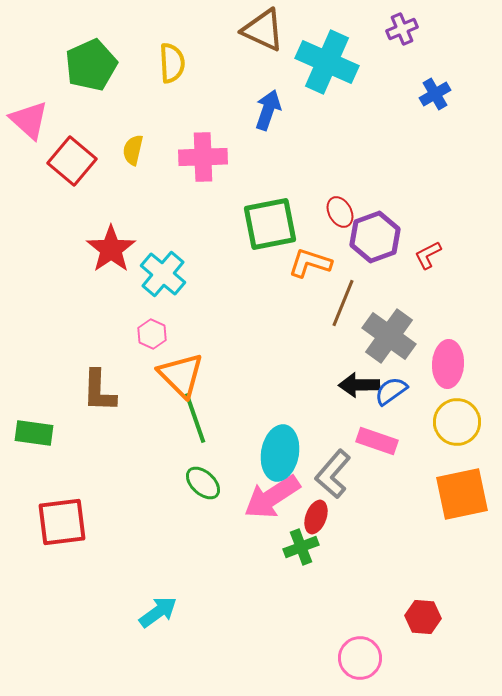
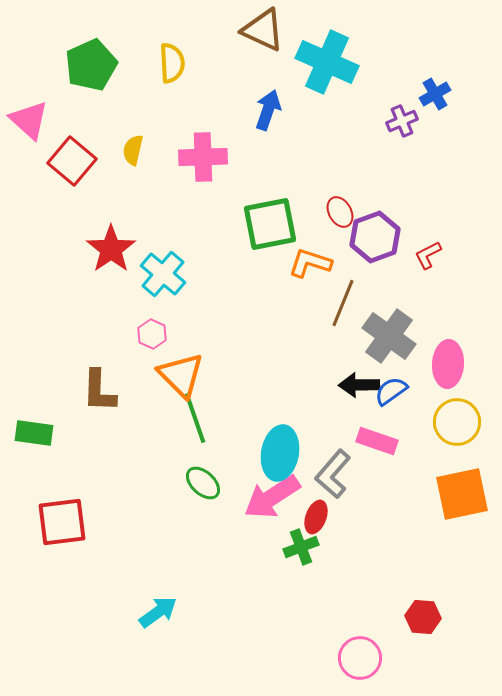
purple cross at (402, 29): moved 92 px down
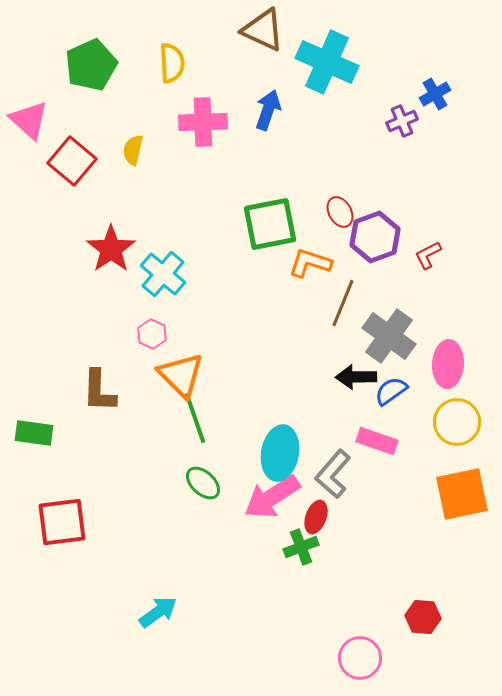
pink cross at (203, 157): moved 35 px up
black arrow at (359, 385): moved 3 px left, 8 px up
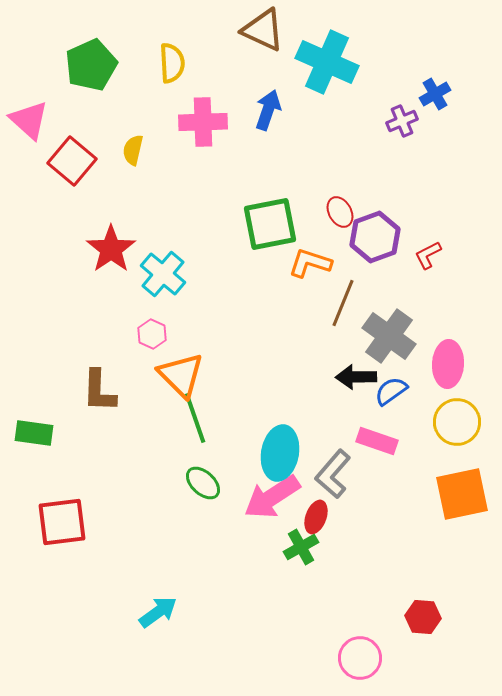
green cross at (301, 547): rotated 8 degrees counterclockwise
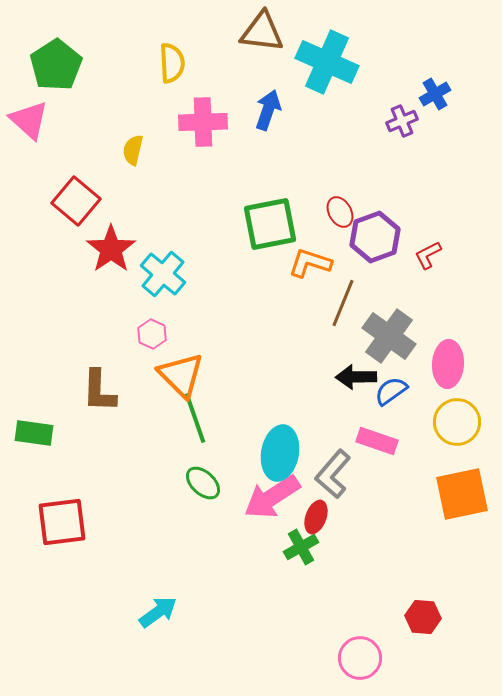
brown triangle at (263, 30): moved 1 px left, 2 px down; rotated 18 degrees counterclockwise
green pentagon at (91, 65): moved 35 px left; rotated 9 degrees counterclockwise
red square at (72, 161): moved 4 px right, 40 px down
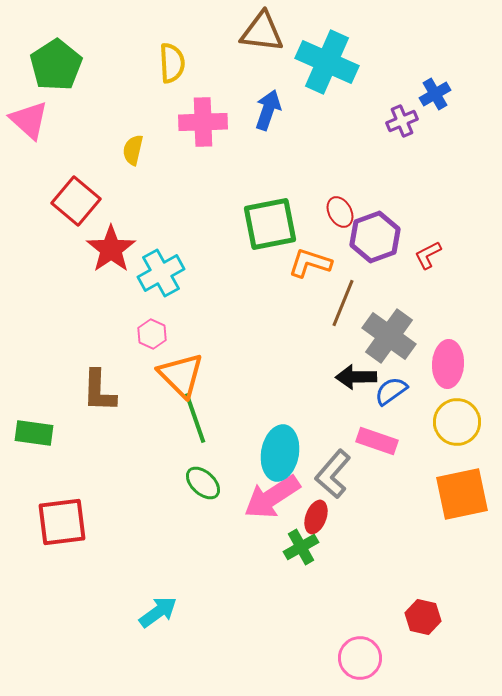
cyan cross at (163, 274): moved 2 px left, 1 px up; rotated 21 degrees clockwise
red hexagon at (423, 617): rotated 8 degrees clockwise
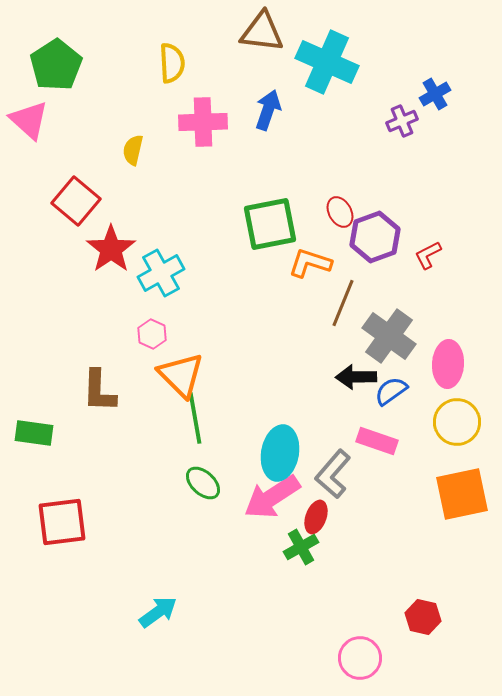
green line at (195, 418): rotated 9 degrees clockwise
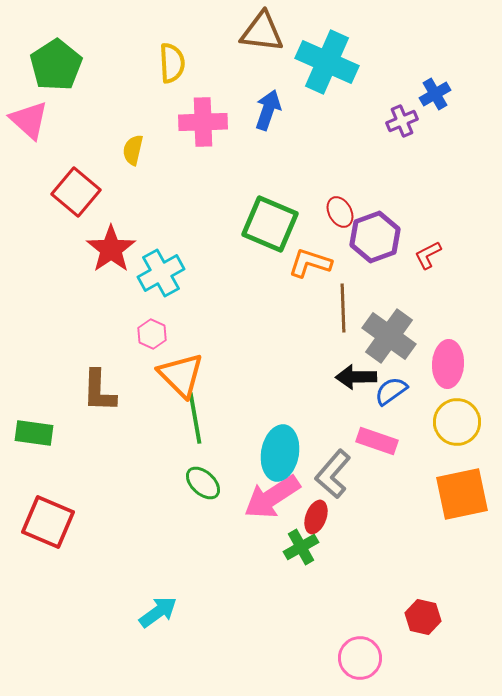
red square at (76, 201): moved 9 px up
green square at (270, 224): rotated 34 degrees clockwise
brown line at (343, 303): moved 5 px down; rotated 24 degrees counterclockwise
red square at (62, 522): moved 14 px left; rotated 30 degrees clockwise
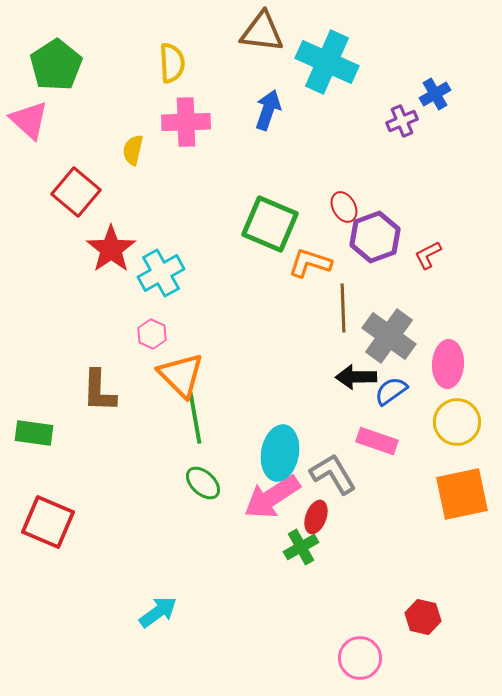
pink cross at (203, 122): moved 17 px left
red ellipse at (340, 212): moved 4 px right, 5 px up
gray L-shape at (333, 474): rotated 108 degrees clockwise
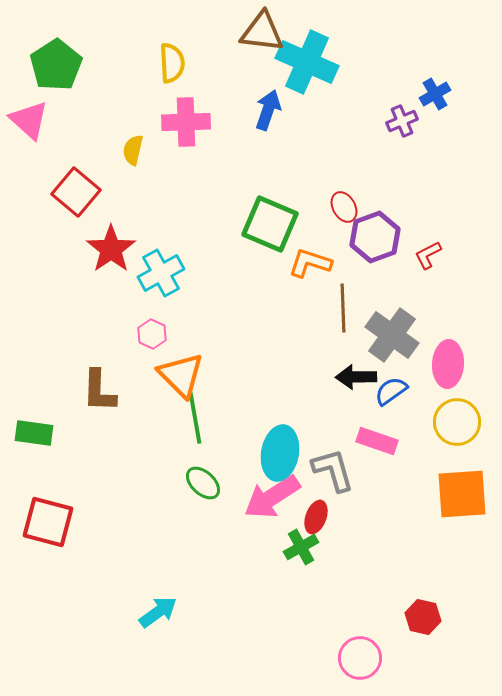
cyan cross at (327, 62): moved 20 px left
gray cross at (389, 336): moved 3 px right, 1 px up
gray L-shape at (333, 474): moved 4 px up; rotated 15 degrees clockwise
orange square at (462, 494): rotated 8 degrees clockwise
red square at (48, 522): rotated 8 degrees counterclockwise
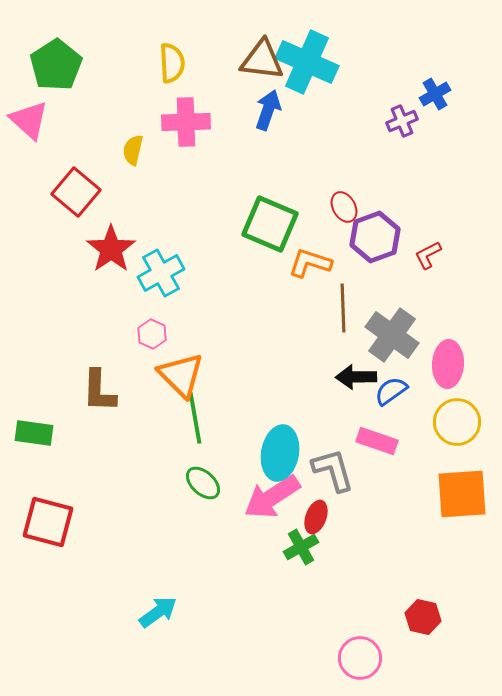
brown triangle at (262, 32): moved 28 px down
